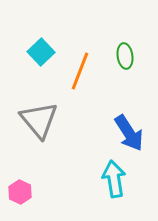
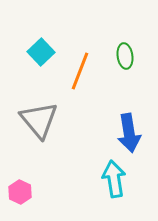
blue arrow: rotated 24 degrees clockwise
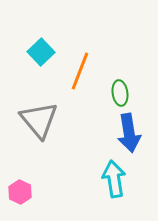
green ellipse: moved 5 px left, 37 px down
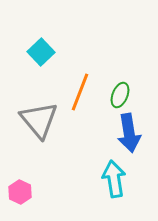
orange line: moved 21 px down
green ellipse: moved 2 px down; rotated 30 degrees clockwise
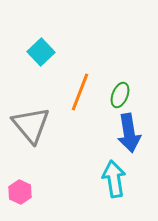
gray triangle: moved 8 px left, 5 px down
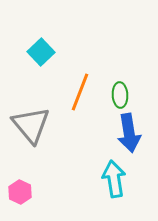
green ellipse: rotated 25 degrees counterclockwise
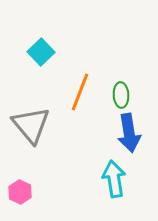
green ellipse: moved 1 px right
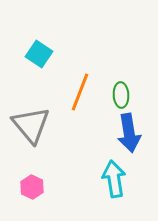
cyan square: moved 2 px left, 2 px down; rotated 12 degrees counterclockwise
pink hexagon: moved 12 px right, 5 px up
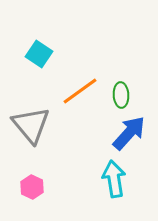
orange line: moved 1 px up; rotated 33 degrees clockwise
blue arrow: rotated 129 degrees counterclockwise
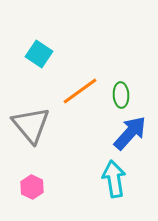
blue arrow: moved 1 px right
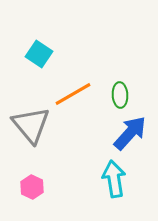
orange line: moved 7 px left, 3 px down; rotated 6 degrees clockwise
green ellipse: moved 1 px left
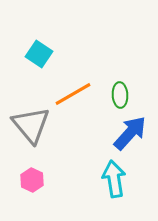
pink hexagon: moved 7 px up
